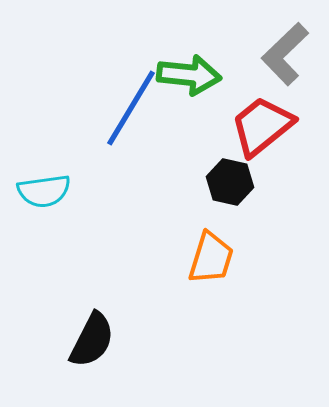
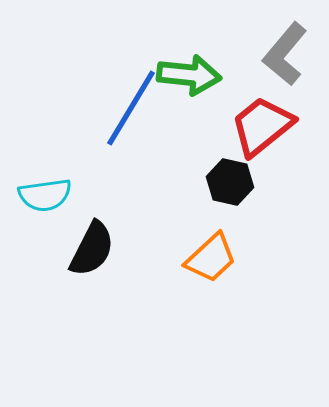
gray L-shape: rotated 6 degrees counterclockwise
cyan semicircle: moved 1 px right, 4 px down
orange trapezoid: rotated 30 degrees clockwise
black semicircle: moved 91 px up
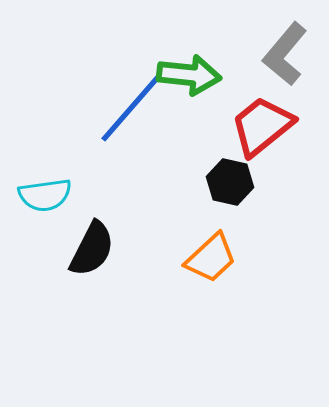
blue line: rotated 10 degrees clockwise
